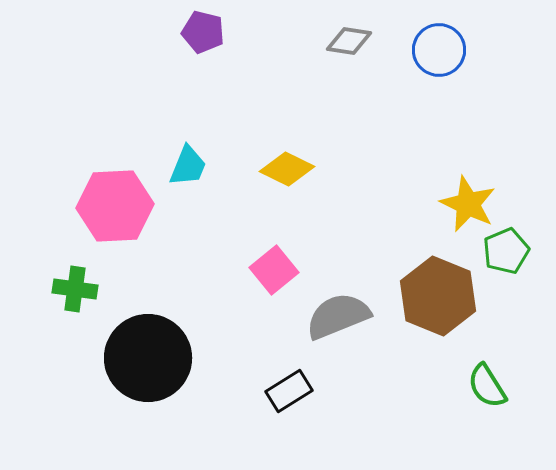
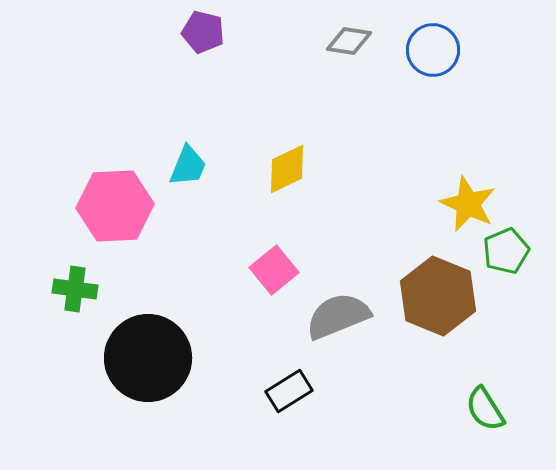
blue circle: moved 6 px left
yellow diamond: rotated 52 degrees counterclockwise
green semicircle: moved 2 px left, 23 px down
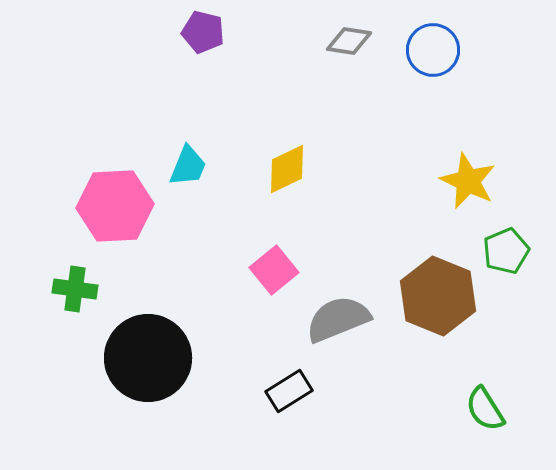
yellow star: moved 23 px up
gray semicircle: moved 3 px down
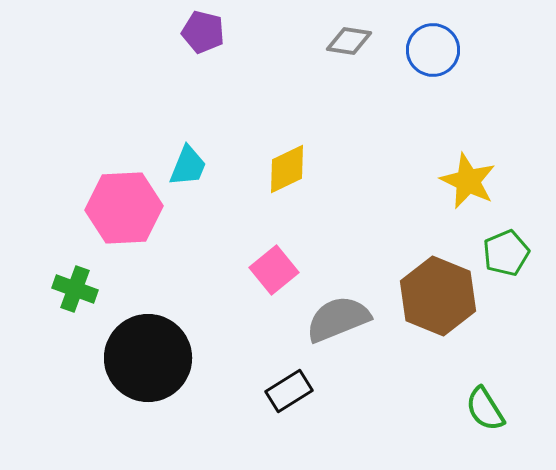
pink hexagon: moved 9 px right, 2 px down
green pentagon: moved 2 px down
green cross: rotated 12 degrees clockwise
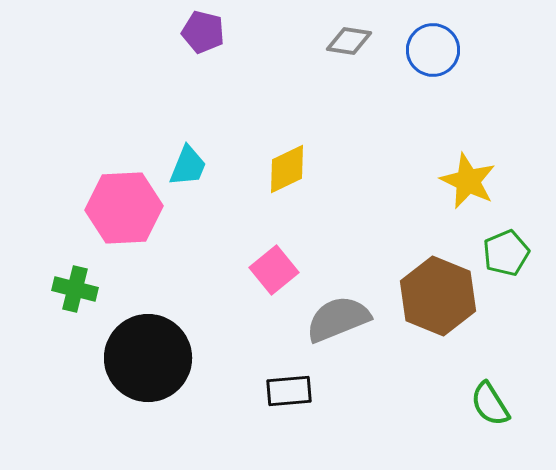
green cross: rotated 6 degrees counterclockwise
black rectangle: rotated 27 degrees clockwise
green semicircle: moved 5 px right, 5 px up
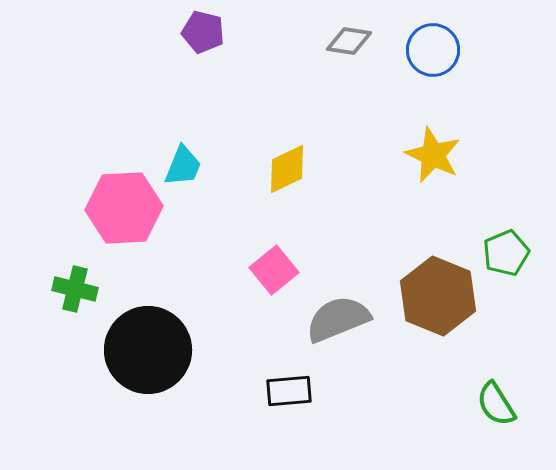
cyan trapezoid: moved 5 px left
yellow star: moved 35 px left, 26 px up
black circle: moved 8 px up
green semicircle: moved 6 px right
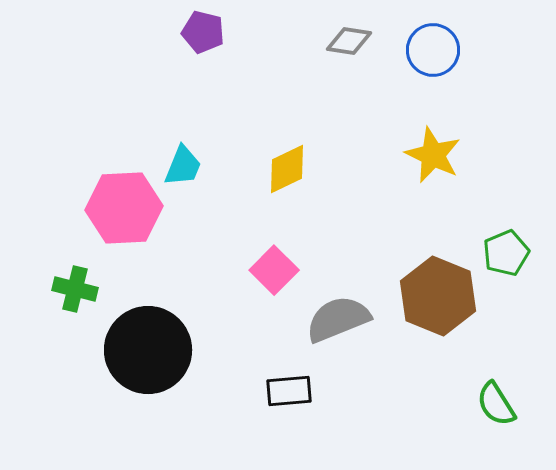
pink square: rotated 6 degrees counterclockwise
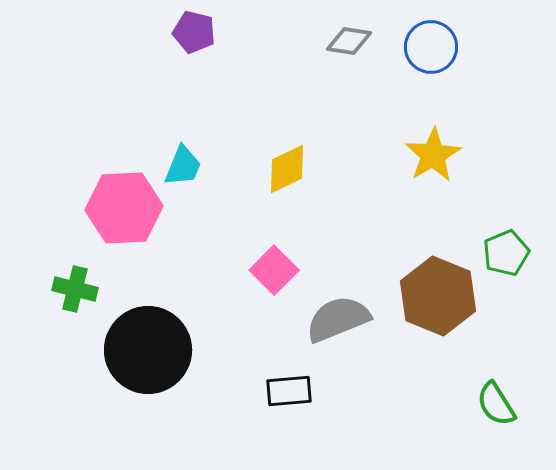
purple pentagon: moved 9 px left
blue circle: moved 2 px left, 3 px up
yellow star: rotated 16 degrees clockwise
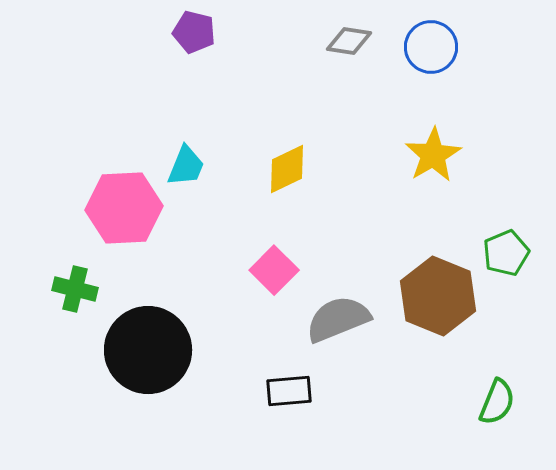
cyan trapezoid: moved 3 px right
green semicircle: moved 1 px right, 2 px up; rotated 126 degrees counterclockwise
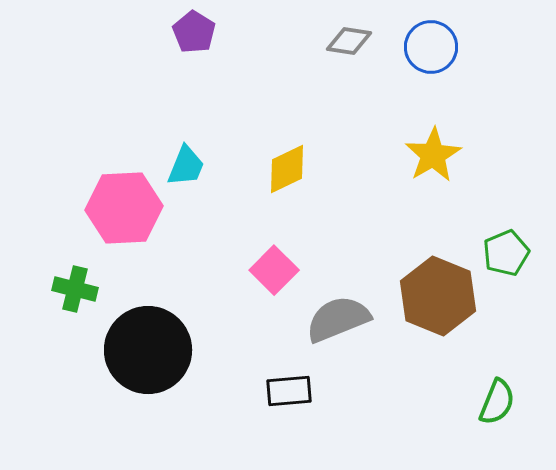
purple pentagon: rotated 18 degrees clockwise
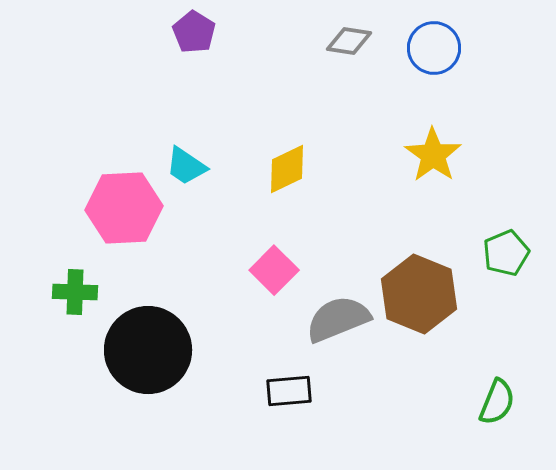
blue circle: moved 3 px right, 1 px down
yellow star: rotated 6 degrees counterclockwise
cyan trapezoid: rotated 102 degrees clockwise
green cross: moved 3 px down; rotated 12 degrees counterclockwise
brown hexagon: moved 19 px left, 2 px up
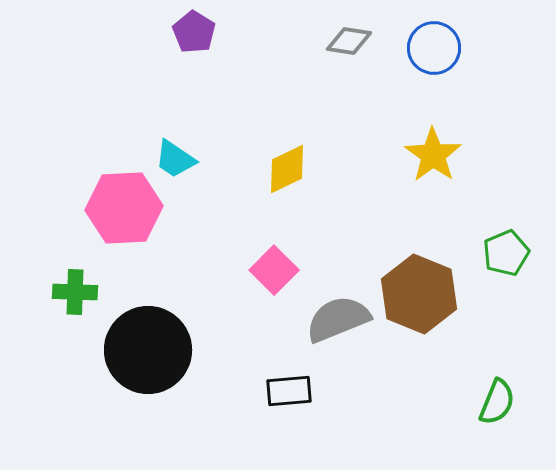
cyan trapezoid: moved 11 px left, 7 px up
